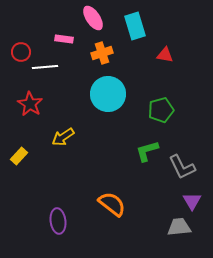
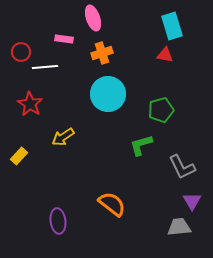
pink ellipse: rotated 15 degrees clockwise
cyan rectangle: moved 37 px right
green L-shape: moved 6 px left, 6 px up
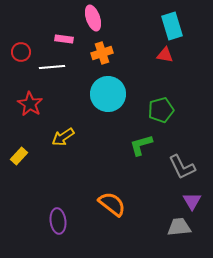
white line: moved 7 px right
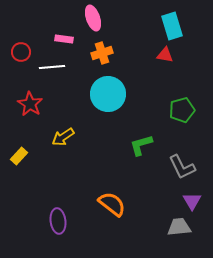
green pentagon: moved 21 px right
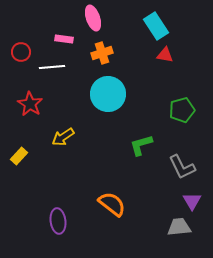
cyan rectangle: moved 16 px left; rotated 16 degrees counterclockwise
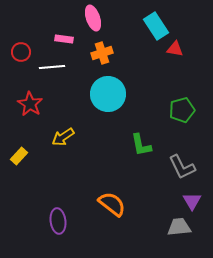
red triangle: moved 10 px right, 6 px up
green L-shape: rotated 85 degrees counterclockwise
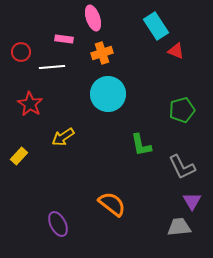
red triangle: moved 1 px right, 2 px down; rotated 12 degrees clockwise
purple ellipse: moved 3 px down; rotated 20 degrees counterclockwise
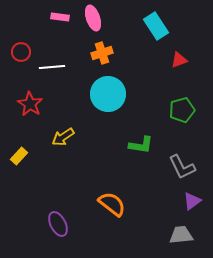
pink rectangle: moved 4 px left, 22 px up
red triangle: moved 3 px right, 9 px down; rotated 42 degrees counterclockwise
green L-shape: rotated 70 degrees counterclockwise
purple triangle: rotated 24 degrees clockwise
gray trapezoid: moved 2 px right, 8 px down
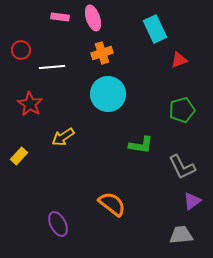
cyan rectangle: moved 1 px left, 3 px down; rotated 8 degrees clockwise
red circle: moved 2 px up
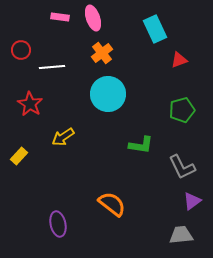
orange cross: rotated 20 degrees counterclockwise
purple ellipse: rotated 15 degrees clockwise
